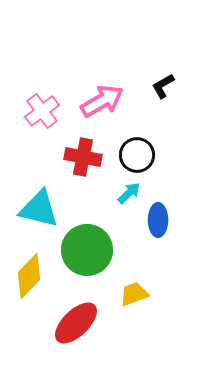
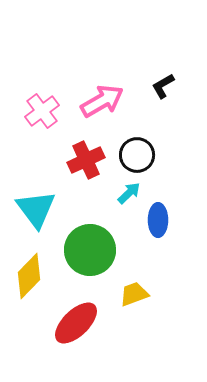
red cross: moved 3 px right, 3 px down; rotated 36 degrees counterclockwise
cyan triangle: moved 3 px left; rotated 39 degrees clockwise
green circle: moved 3 px right
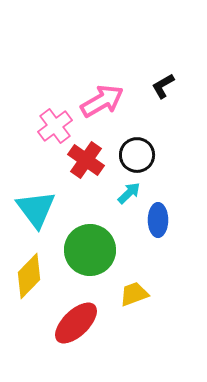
pink cross: moved 13 px right, 15 px down
red cross: rotated 30 degrees counterclockwise
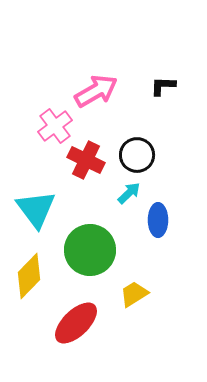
black L-shape: rotated 32 degrees clockwise
pink arrow: moved 6 px left, 10 px up
red cross: rotated 9 degrees counterclockwise
yellow trapezoid: rotated 12 degrees counterclockwise
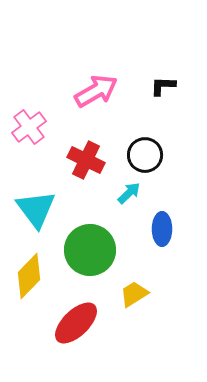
pink cross: moved 26 px left, 1 px down
black circle: moved 8 px right
blue ellipse: moved 4 px right, 9 px down
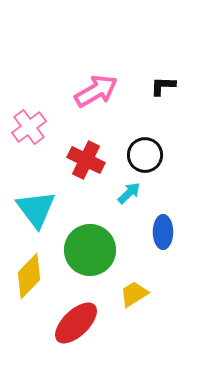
blue ellipse: moved 1 px right, 3 px down
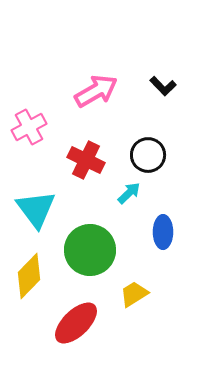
black L-shape: rotated 136 degrees counterclockwise
pink cross: rotated 8 degrees clockwise
black circle: moved 3 px right
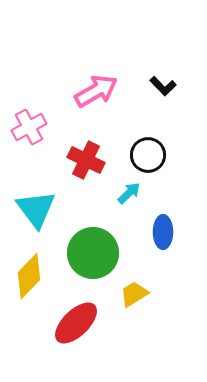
green circle: moved 3 px right, 3 px down
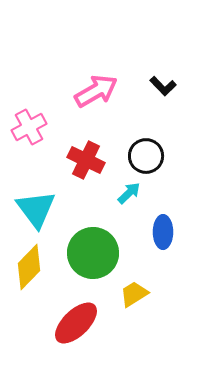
black circle: moved 2 px left, 1 px down
yellow diamond: moved 9 px up
